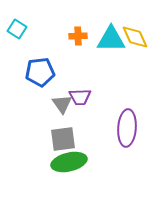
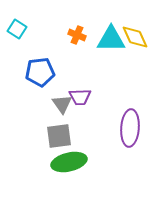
orange cross: moved 1 px left, 1 px up; rotated 24 degrees clockwise
purple ellipse: moved 3 px right
gray square: moved 4 px left, 3 px up
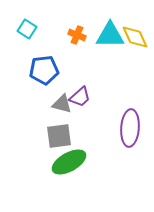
cyan square: moved 10 px right
cyan triangle: moved 1 px left, 4 px up
blue pentagon: moved 4 px right, 2 px up
purple trapezoid: rotated 40 degrees counterclockwise
gray triangle: rotated 40 degrees counterclockwise
green ellipse: rotated 16 degrees counterclockwise
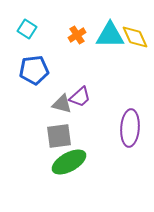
orange cross: rotated 36 degrees clockwise
blue pentagon: moved 10 px left
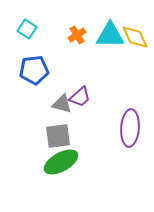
gray square: moved 1 px left
green ellipse: moved 8 px left
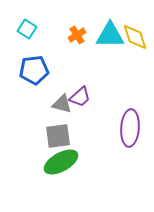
yellow diamond: rotated 8 degrees clockwise
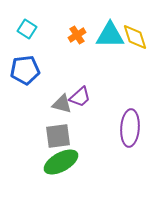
blue pentagon: moved 9 px left
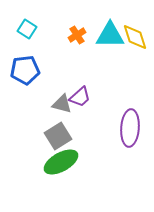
gray square: rotated 24 degrees counterclockwise
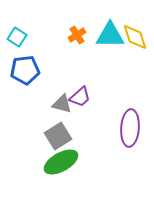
cyan square: moved 10 px left, 8 px down
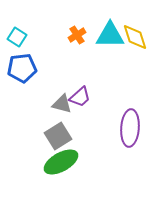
blue pentagon: moved 3 px left, 2 px up
